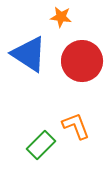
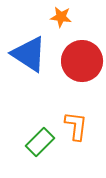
orange L-shape: rotated 28 degrees clockwise
green rectangle: moved 1 px left, 3 px up
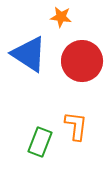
green rectangle: rotated 24 degrees counterclockwise
